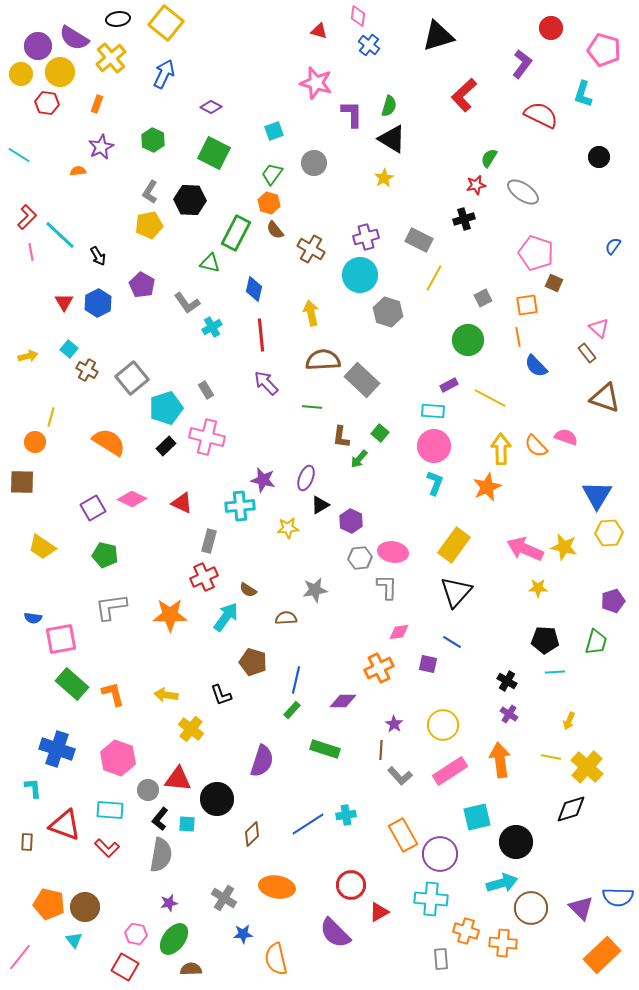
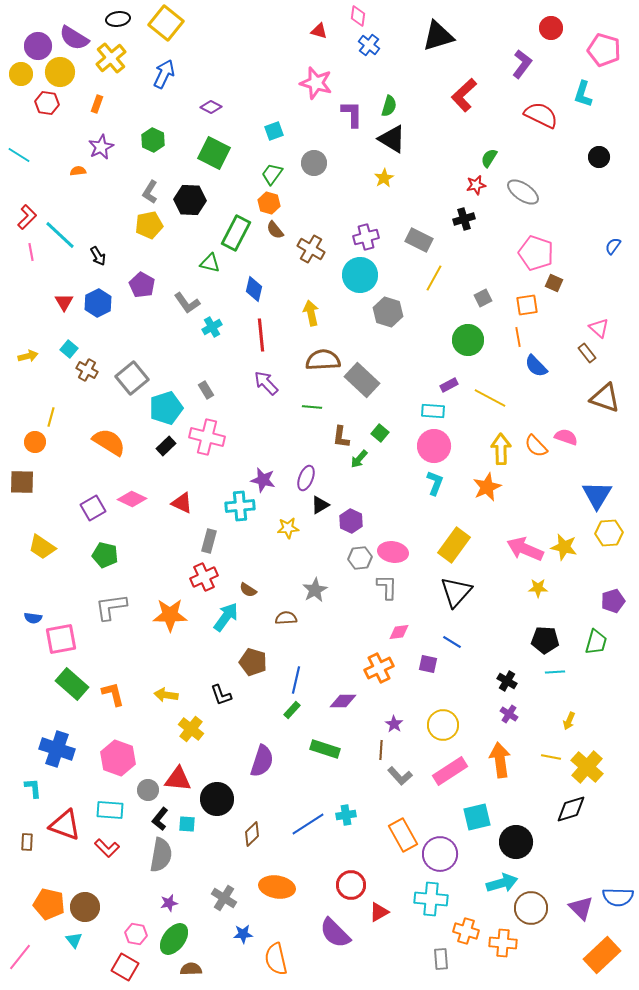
gray star at (315, 590): rotated 20 degrees counterclockwise
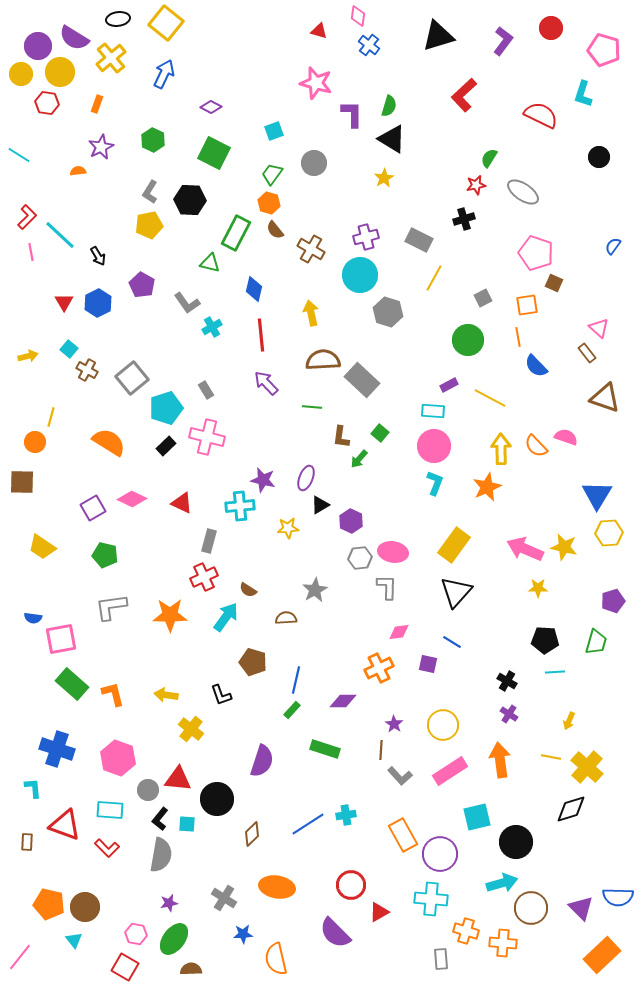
purple L-shape at (522, 64): moved 19 px left, 23 px up
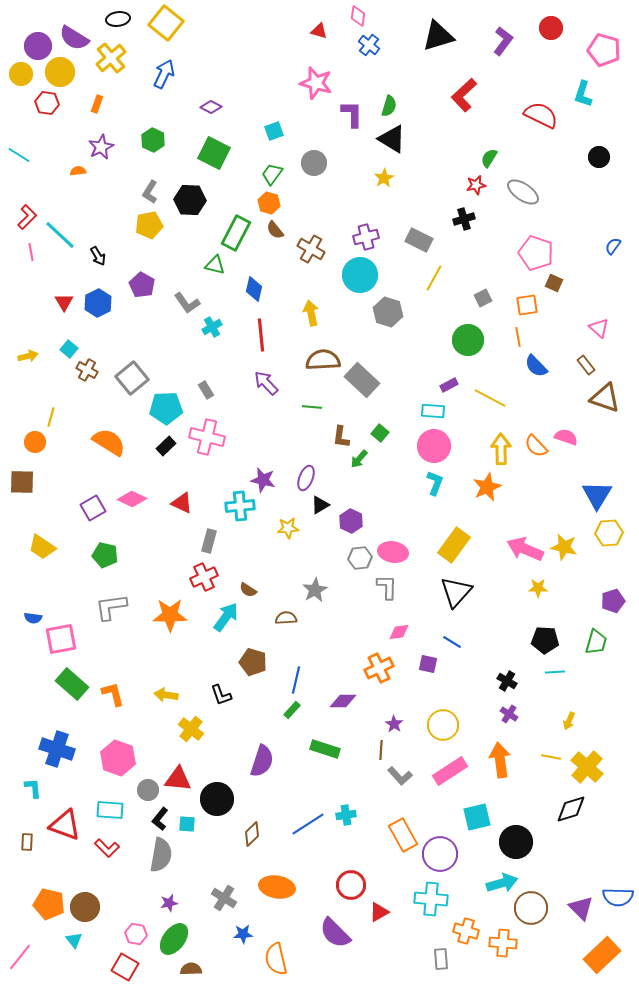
green triangle at (210, 263): moved 5 px right, 2 px down
brown rectangle at (587, 353): moved 1 px left, 12 px down
cyan pentagon at (166, 408): rotated 16 degrees clockwise
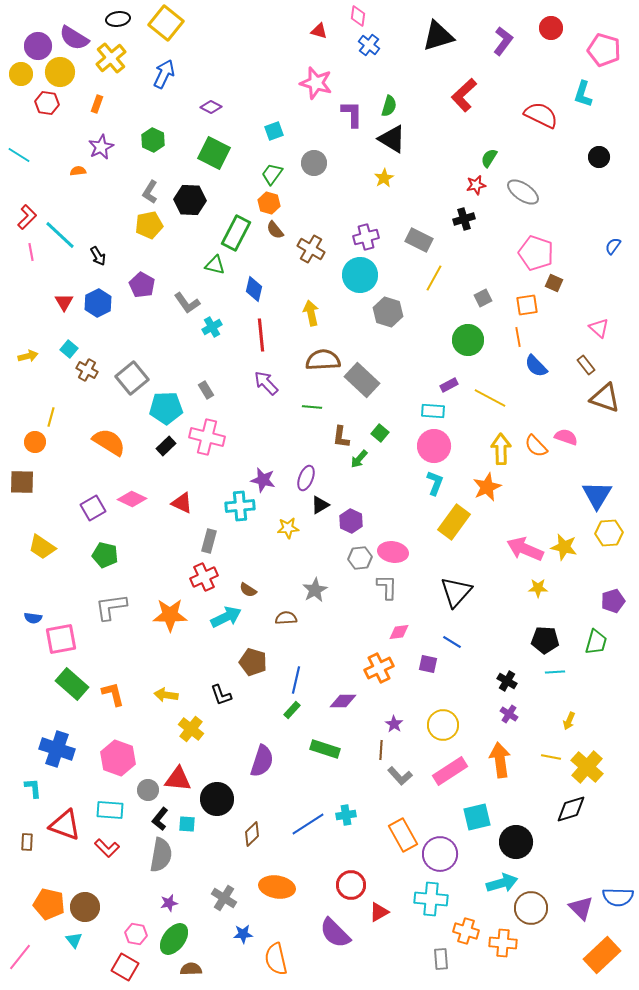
yellow rectangle at (454, 545): moved 23 px up
cyan arrow at (226, 617): rotated 28 degrees clockwise
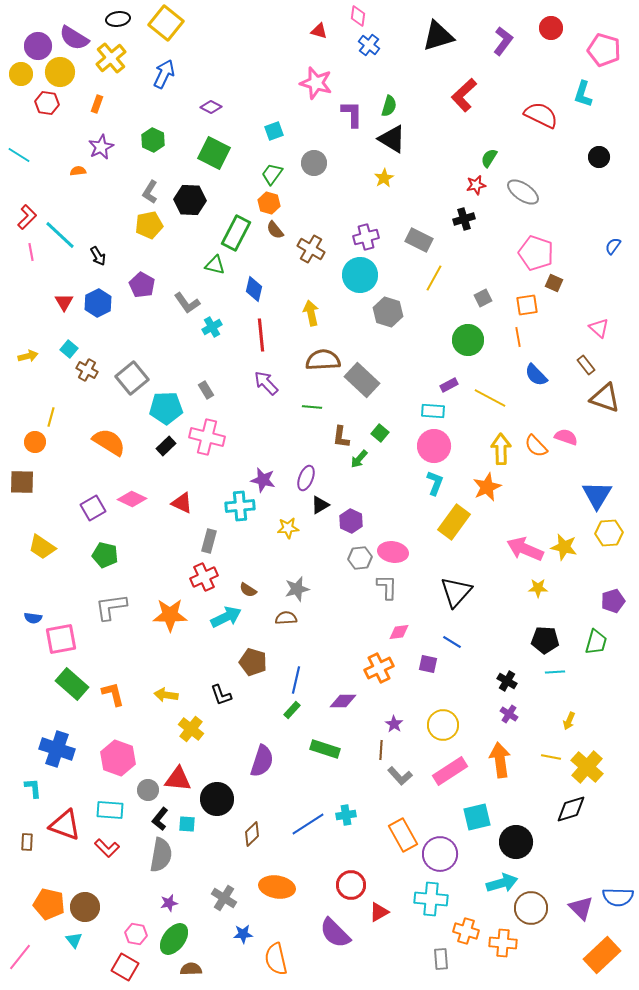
blue semicircle at (536, 366): moved 9 px down
gray star at (315, 590): moved 18 px left, 1 px up; rotated 15 degrees clockwise
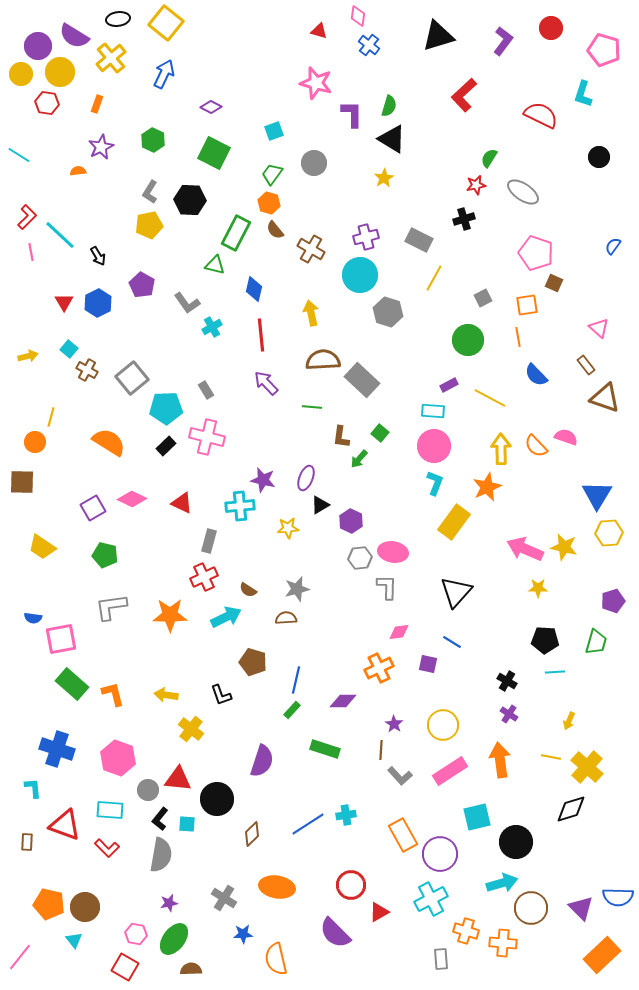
purple semicircle at (74, 38): moved 2 px up
cyan cross at (431, 899): rotated 32 degrees counterclockwise
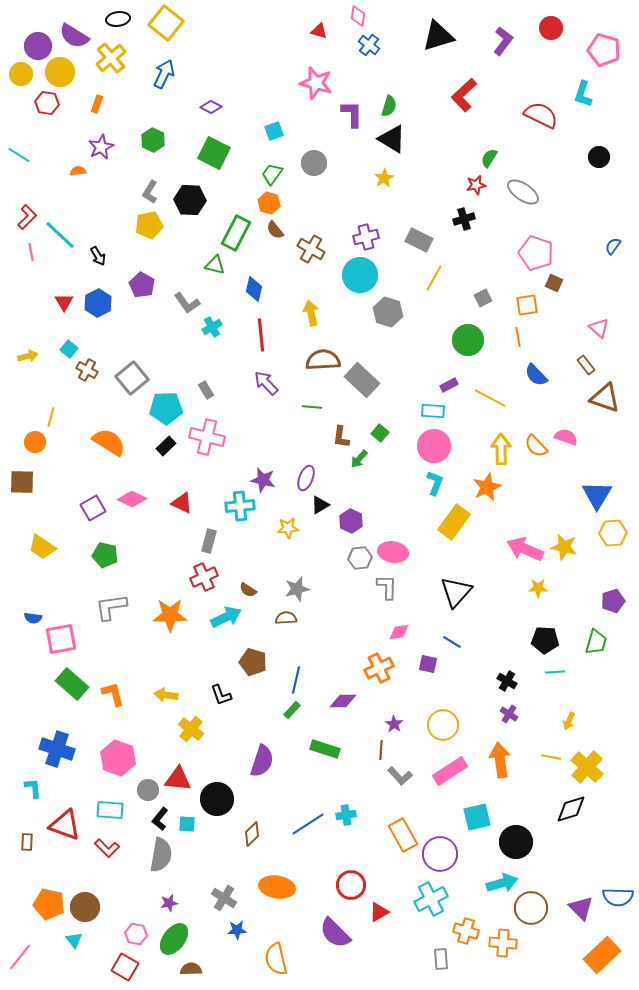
yellow hexagon at (609, 533): moved 4 px right
blue star at (243, 934): moved 6 px left, 4 px up
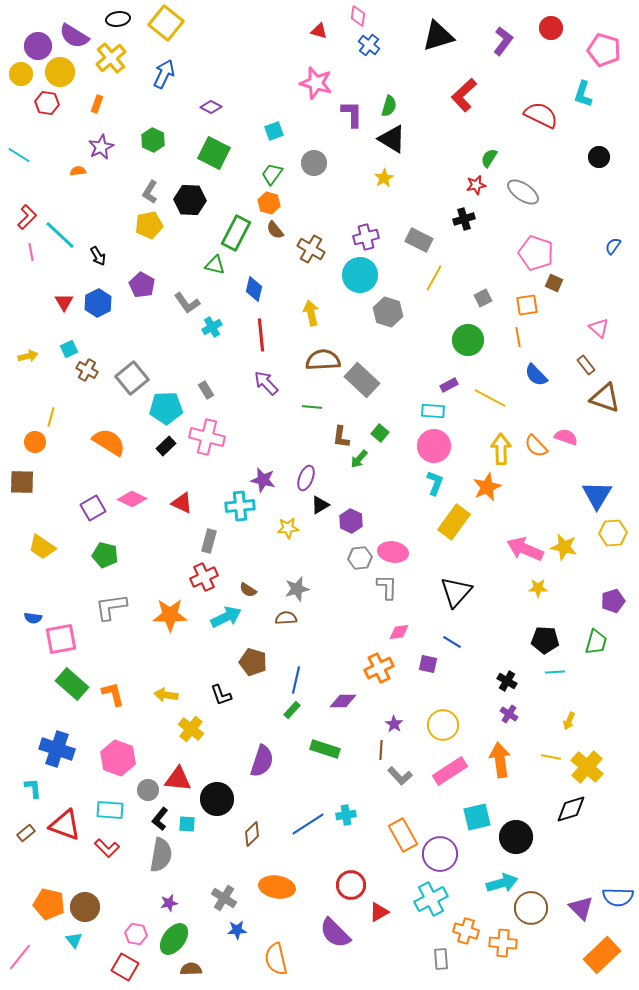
cyan square at (69, 349): rotated 24 degrees clockwise
brown rectangle at (27, 842): moved 1 px left, 9 px up; rotated 48 degrees clockwise
black circle at (516, 842): moved 5 px up
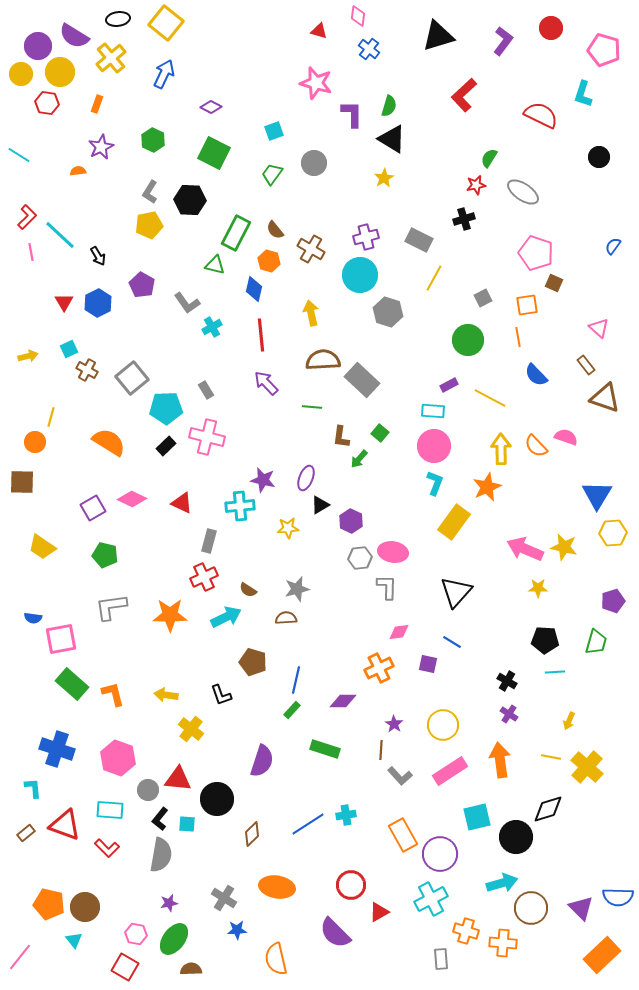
blue cross at (369, 45): moved 4 px down
orange hexagon at (269, 203): moved 58 px down
black diamond at (571, 809): moved 23 px left
